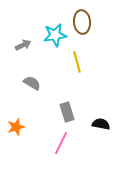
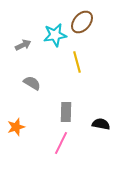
brown ellipse: rotated 45 degrees clockwise
gray rectangle: moved 1 px left; rotated 18 degrees clockwise
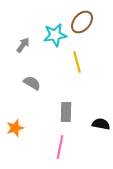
gray arrow: rotated 28 degrees counterclockwise
orange star: moved 1 px left, 1 px down
pink line: moved 1 px left, 4 px down; rotated 15 degrees counterclockwise
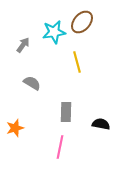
cyan star: moved 1 px left, 3 px up
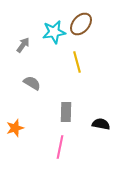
brown ellipse: moved 1 px left, 2 px down
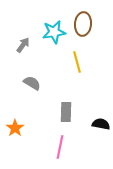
brown ellipse: moved 2 px right; rotated 35 degrees counterclockwise
orange star: rotated 18 degrees counterclockwise
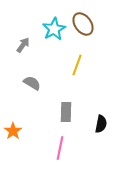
brown ellipse: rotated 40 degrees counterclockwise
cyan star: moved 3 px up; rotated 20 degrees counterclockwise
yellow line: moved 3 px down; rotated 35 degrees clockwise
black semicircle: rotated 90 degrees clockwise
orange star: moved 2 px left, 3 px down
pink line: moved 1 px down
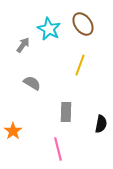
cyan star: moved 5 px left; rotated 15 degrees counterclockwise
yellow line: moved 3 px right
pink line: moved 2 px left, 1 px down; rotated 25 degrees counterclockwise
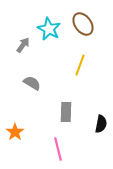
orange star: moved 2 px right, 1 px down
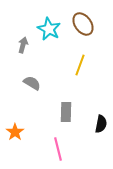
gray arrow: rotated 21 degrees counterclockwise
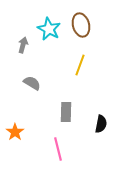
brown ellipse: moved 2 px left, 1 px down; rotated 20 degrees clockwise
